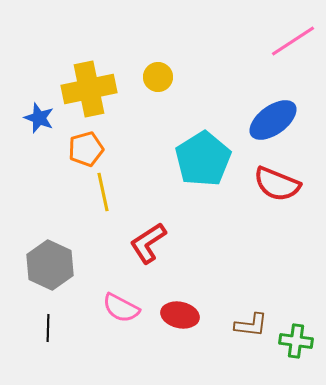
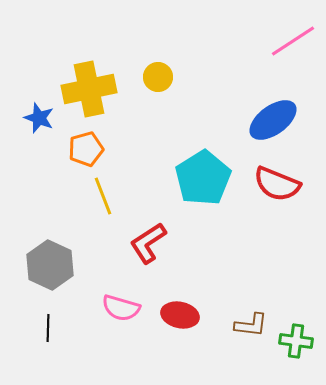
cyan pentagon: moved 19 px down
yellow line: moved 4 px down; rotated 9 degrees counterclockwise
pink semicircle: rotated 12 degrees counterclockwise
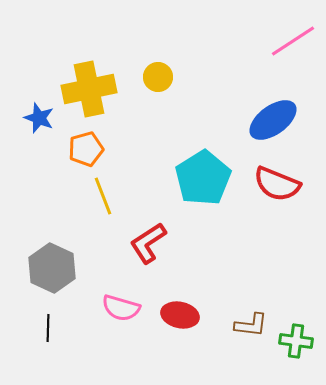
gray hexagon: moved 2 px right, 3 px down
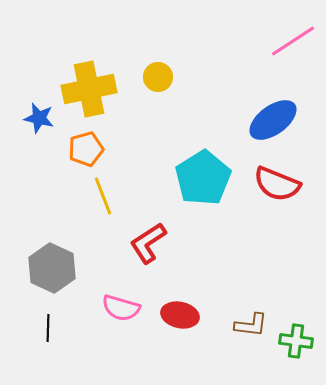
blue star: rotated 8 degrees counterclockwise
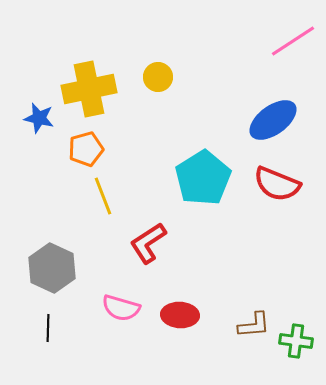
red ellipse: rotated 9 degrees counterclockwise
brown L-shape: moved 3 px right; rotated 12 degrees counterclockwise
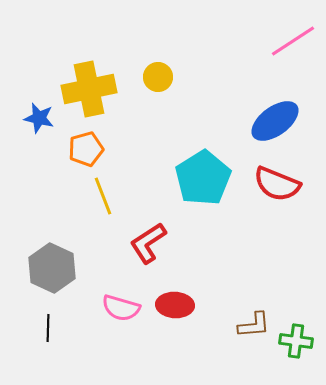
blue ellipse: moved 2 px right, 1 px down
red ellipse: moved 5 px left, 10 px up
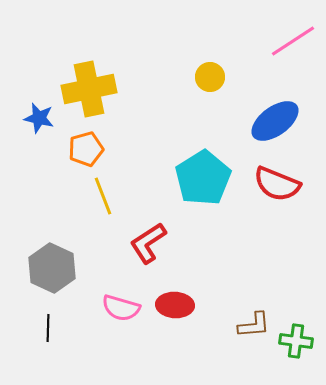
yellow circle: moved 52 px right
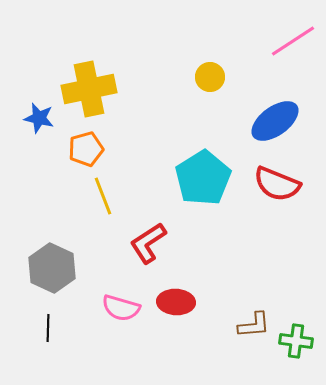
red ellipse: moved 1 px right, 3 px up
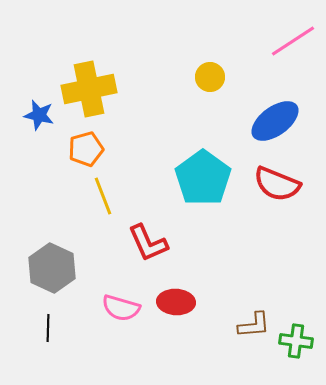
blue star: moved 3 px up
cyan pentagon: rotated 4 degrees counterclockwise
red L-shape: rotated 81 degrees counterclockwise
